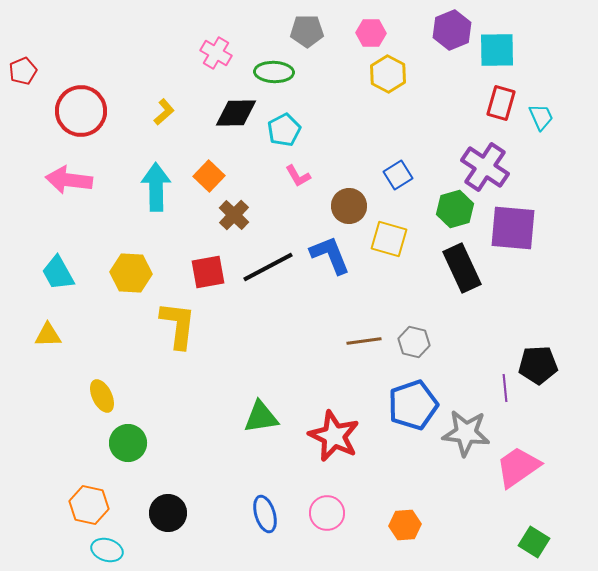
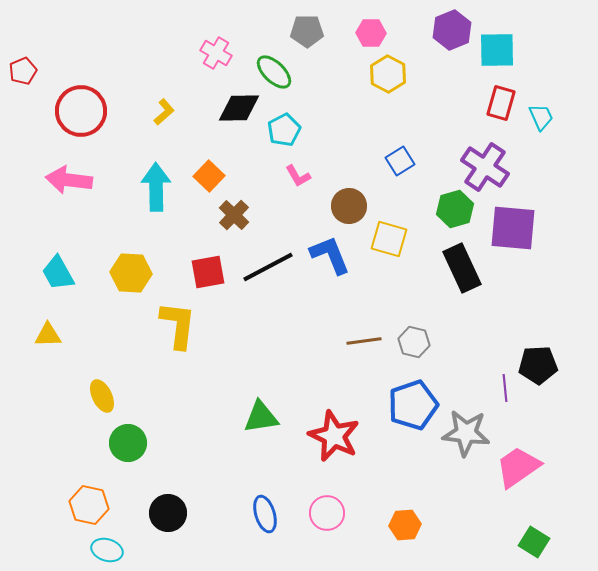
green ellipse at (274, 72): rotated 42 degrees clockwise
black diamond at (236, 113): moved 3 px right, 5 px up
blue square at (398, 175): moved 2 px right, 14 px up
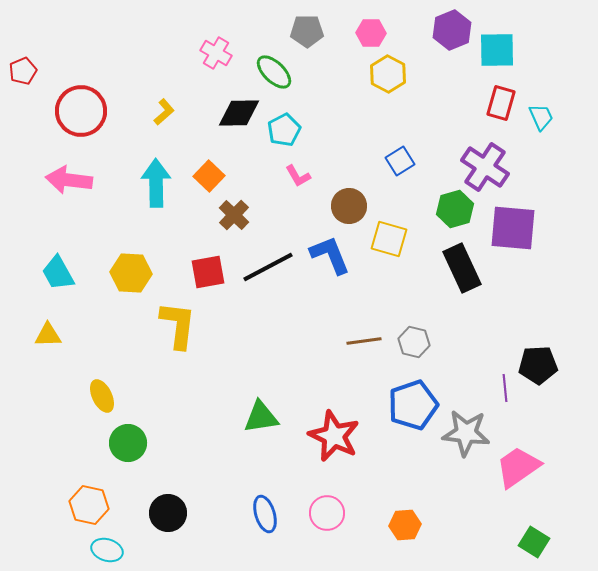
black diamond at (239, 108): moved 5 px down
cyan arrow at (156, 187): moved 4 px up
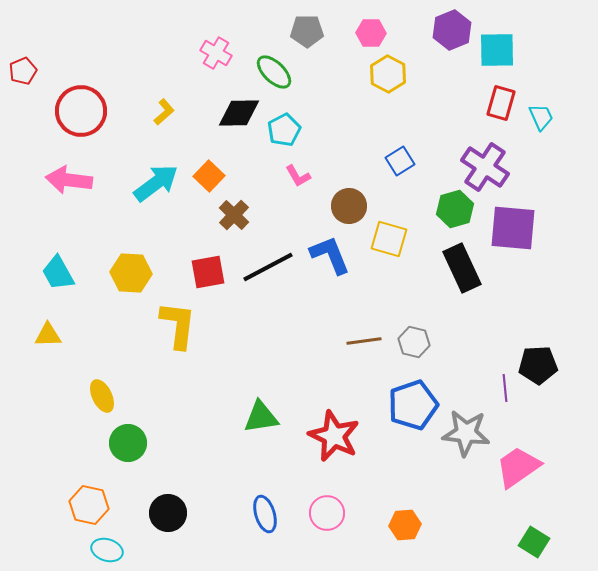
cyan arrow at (156, 183): rotated 54 degrees clockwise
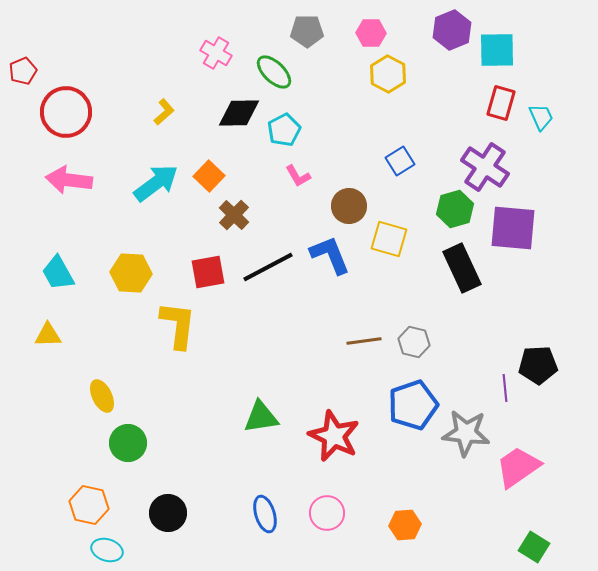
red circle at (81, 111): moved 15 px left, 1 px down
green square at (534, 542): moved 5 px down
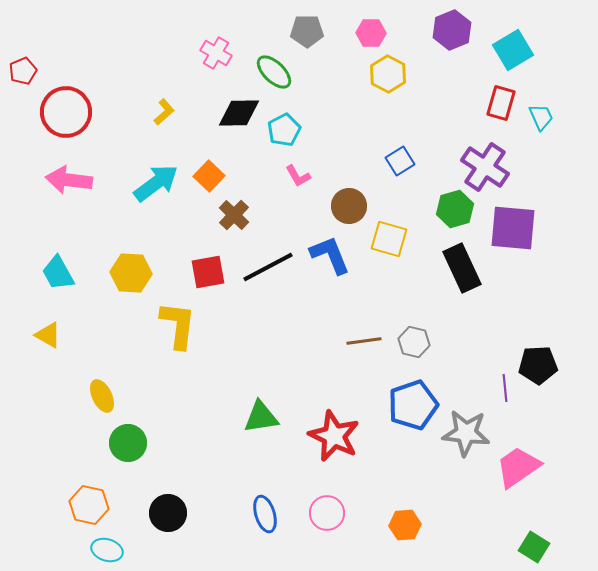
cyan square at (497, 50): moved 16 px right; rotated 30 degrees counterclockwise
yellow triangle at (48, 335): rotated 32 degrees clockwise
